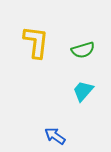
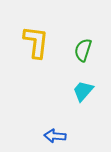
green semicircle: rotated 125 degrees clockwise
blue arrow: rotated 30 degrees counterclockwise
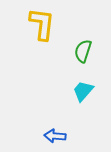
yellow L-shape: moved 6 px right, 18 px up
green semicircle: moved 1 px down
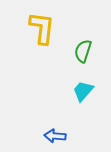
yellow L-shape: moved 4 px down
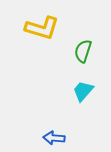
yellow L-shape: rotated 100 degrees clockwise
blue arrow: moved 1 px left, 2 px down
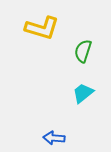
cyan trapezoid: moved 2 px down; rotated 10 degrees clockwise
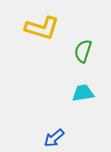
cyan trapezoid: rotated 30 degrees clockwise
blue arrow: rotated 45 degrees counterclockwise
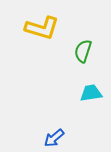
cyan trapezoid: moved 8 px right
